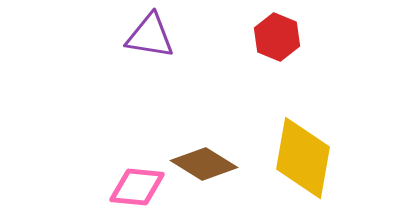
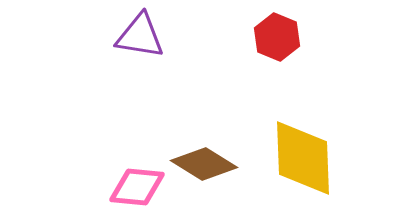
purple triangle: moved 10 px left
yellow diamond: rotated 12 degrees counterclockwise
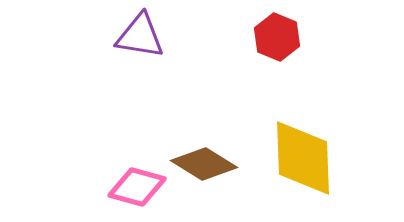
pink diamond: rotated 10 degrees clockwise
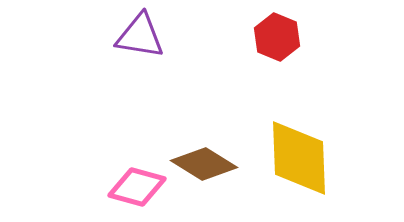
yellow diamond: moved 4 px left
